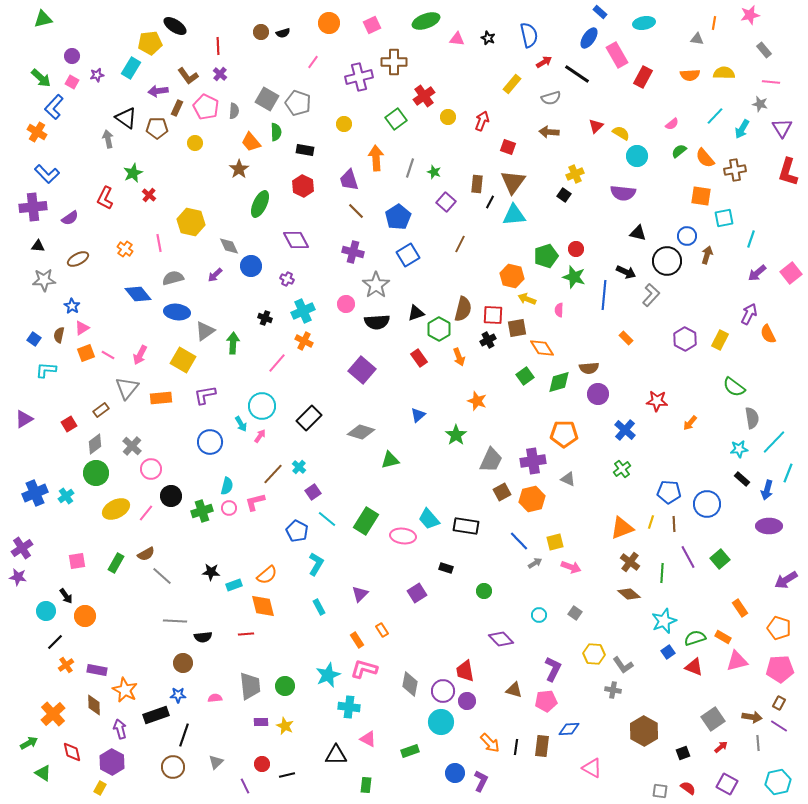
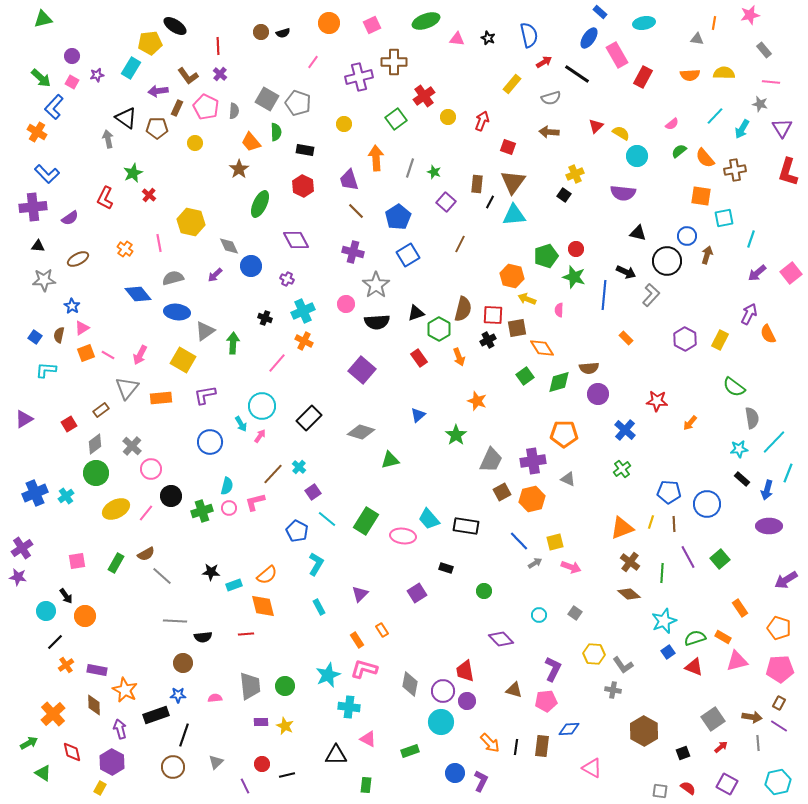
blue square at (34, 339): moved 1 px right, 2 px up
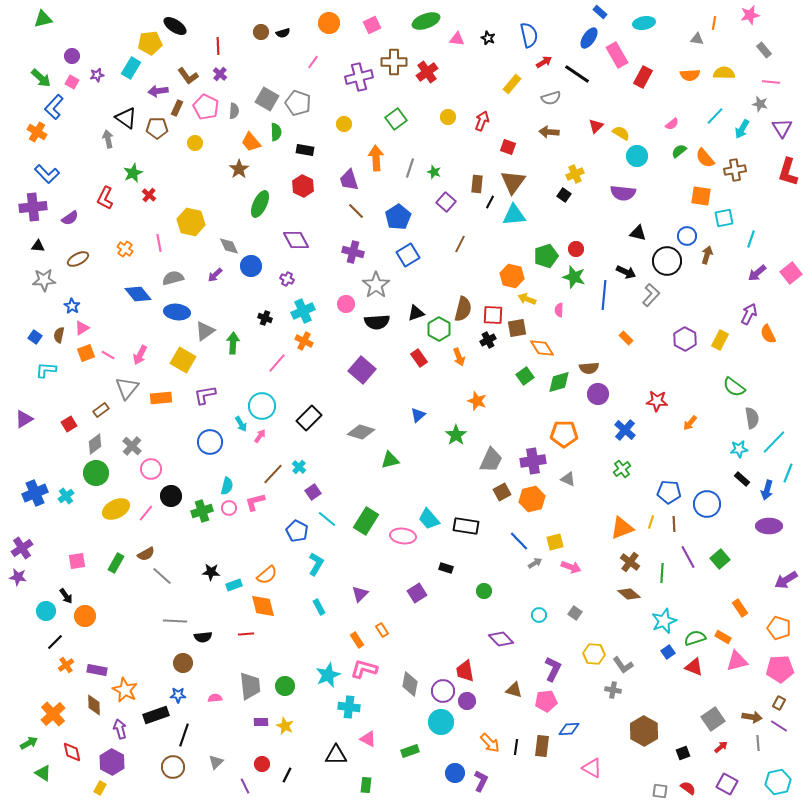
red cross at (424, 96): moved 3 px right, 24 px up
black line at (287, 775): rotated 49 degrees counterclockwise
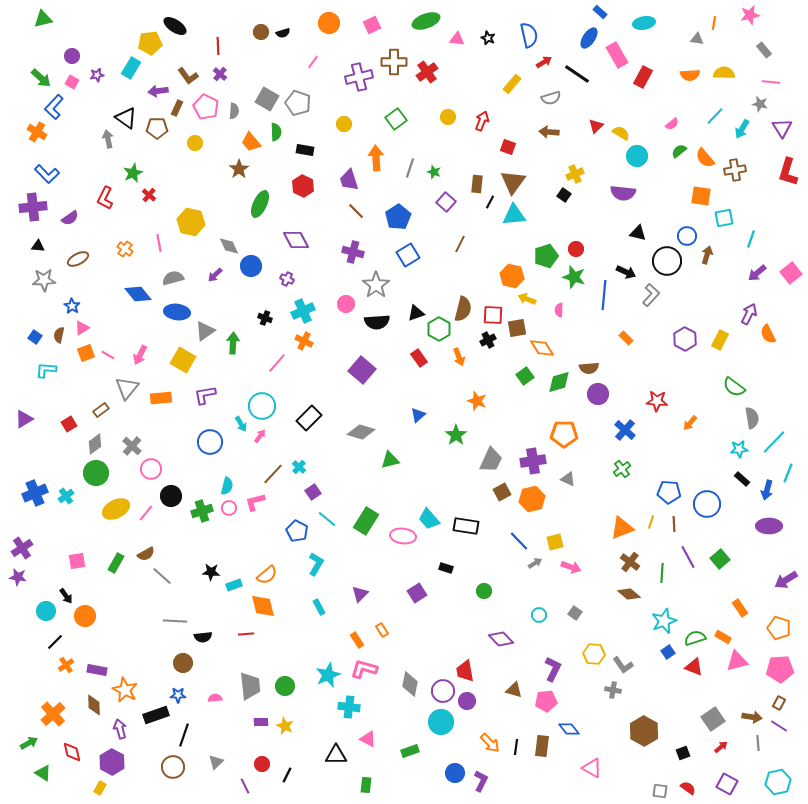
blue diamond at (569, 729): rotated 55 degrees clockwise
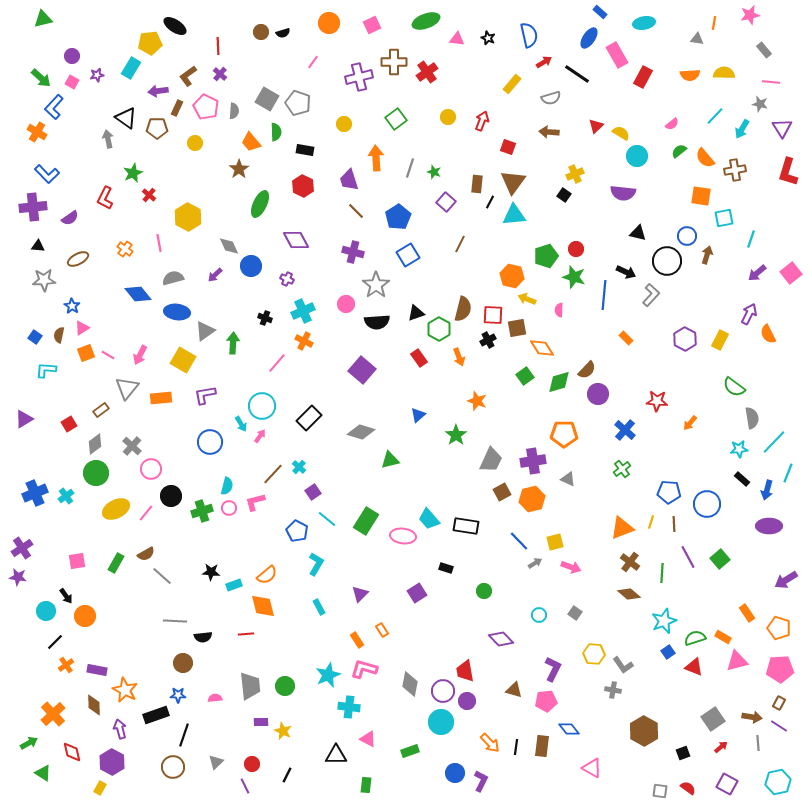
brown L-shape at (188, 76): rotated 90 degrees clockwise
yellow hexagon at (191, 222): moved 3 px left, 5 px up; rotated 16 degrees clockwise
brown semicircle at (589, 368): moved 2 px left, 2 px down; rotated 42 degrees counterclockwise
orange rectangle at (740, 608): moved 7 px right, 5 px down
yellow star at (285, 726): moved 2 px left, 5 px down
red circle at (262, 764): moved 10 px left
